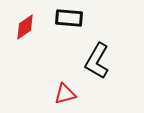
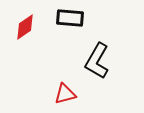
black rectangle: moved 1 px right
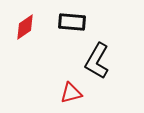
black rectangle: moved 2 px right, 4 px down
red triangle: moved 6 px right, 1 px up
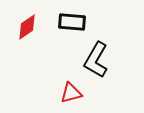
red diamond: moved 2 px right
black L-shape: moved 1 px left, 1 px up
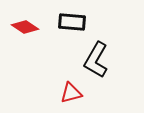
red diamond: moved 2 px left; rotated 68 degrees clockwise
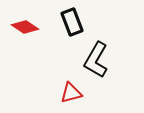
black rectangle: rotated 64 degrees clockwise
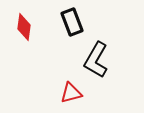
red diamond: moved 1 px left; rotated 64 degrees clockwise
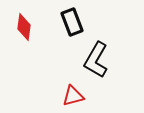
red triangle: moved 2 px right, 3 px down
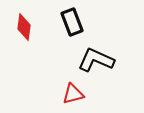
black L-shape: rotated 84 degrees clockwise
red triangle: moved 2 px up
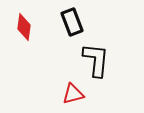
black L-shape: rotated 72 degrees clockwise
